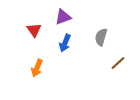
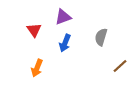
brown line: moved 2 px right, 3 px down
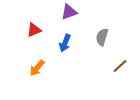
purple triangle: moved 6 px right, 5 px up
red triangle: rotated 42 degrees clockwise
gray semicircle: moved 1 px right
orange arrow: rotated 18 degrees clockwise
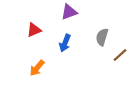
brown line: moved 11 px up
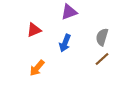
brown line: moved 18 px left, 4 px down
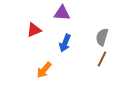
purple triangle: moved 7 px left, 1 px down; rotated 24 degrees clockwise
brown line: rotated 21 degrees counterclockwise
orange arrow: moved 7 px right, 2 px down
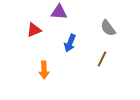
purple triangle: moved 3 px left, 1 px up
gray semicircle: moved 6 px right, 9 px up; rotated 54 degrees counterclockwise
blue arrow: moved 5 px right
orange arrow: rotated 42 degrees counterclockwise
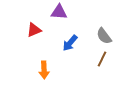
gray semicircle: moved 4 px left, 8 px down
blue arrow: rotated 18 degrees clockwise
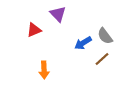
purple triangle: moved 1 px left, 2 px down; rotated 42 degrees clockwise
gray semicircle: moved 1 px right
blue arrow: moved 13 px right; rotated 18 degrees clockwise
brown line: rotated 21 degrees clockwise
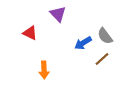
red triangle: moved 4 px left, 3 px down; rotated 49 degrees clockwise
